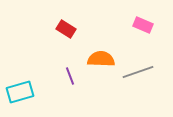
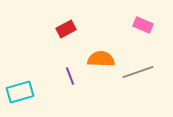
red rectangle: rotated 60 degrees counterclockwise
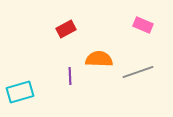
orange semicircle: moved 2 px left
purple line: rotated 18 degrees clockwise
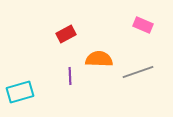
red rectangle: moved 5 px down
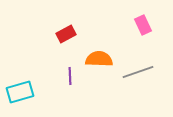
pink rectangle: rotated 42 degrees clockwise
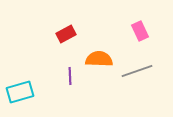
pink rectangle: moved 3 px left, 6 px down
gray line: moved 1 px left, 1 px up
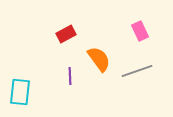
orange semicircle: rotated 52 degrees clockwise
cyan rectangle: rotated 68 degrees counterclockwise
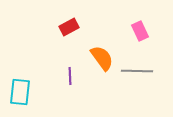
red rectangle: moved 3 px right, 7 px up
orange semicircle: moved 3 px right, 1 px up
gray line: rotated 20 degrees clockwise
